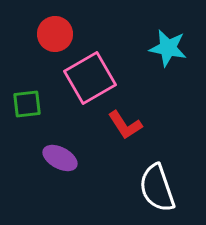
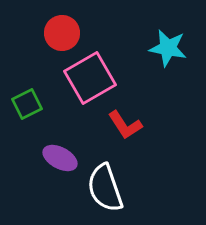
red circle: moved 7 px right, 1 px up
green square: rotated 20 degrees counterclockwise
white semicircle: moved 52 px left
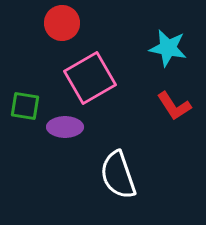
red circle: moved 10 px up
green square: moved 2 px left, 2 px down; rotated 36 degrees clockwise
red L-shape: moved 49 px right, 19 px up
purple ellipse: moved 5 px right, 31 px up; rotated 28 degrees counterclockwise
white semicircle: moved 13 px right, 13 px up
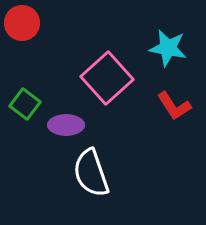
red circle: moved 40 px left
pink square: moved 17 px right; rotated 12 degrees counterclockwise
green square: moved 2 px up; rotated 28 degrees clockwise
purple ellipse: moved 1 px right, 2 px up
white semicircle: moved 27 px left, 2 px up
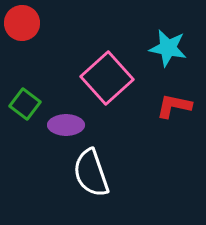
red L-shape: rotated 135 degrees clockwise
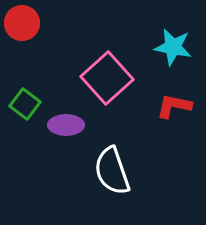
cyan star: moved 5 px right, 1 px up
white semicircle: moved 21 px right, 2 px up
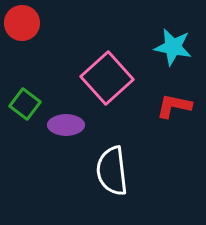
white semicircle: rotated 12 degrees clockwise
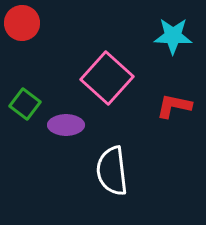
cyan star: moved 11 px up; rotated 9 degrees counterclockwise
pink square: rotated 6 degrees counterclockwise
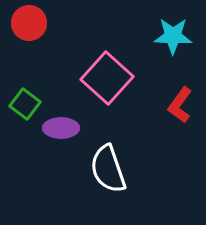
red circle: moved 7 px right
red L-shape: moved 6 px right, 1 px up; rotated 66 degrees counterclockwise
purple ellipse: moved 5 px left, 3 px down
white semicircle: moved 4 px left, 2 px up; rotated 12 degrees counterclockwise
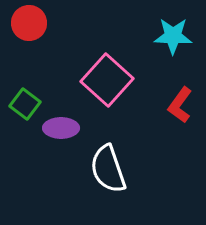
pink square: moved 2 px down
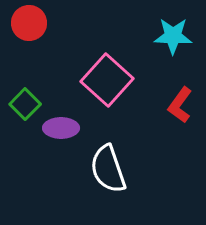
green square: rotated 8 degrees clockwise
